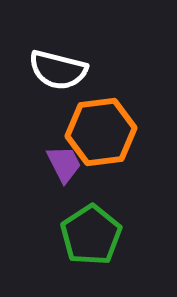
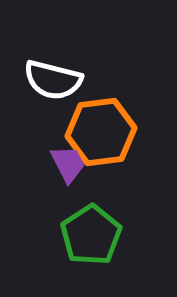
white semicircle: moved 5 px left, 10 px down
purple trapezoid: moved 4 px right
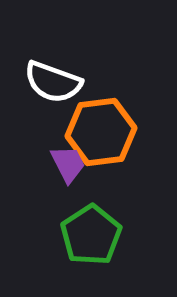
white semicircle: moved 2 px down; rotated 6 degrees clockwise
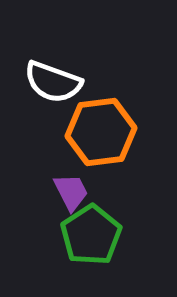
purple trapezoid: moved 3 px right, 28 px down
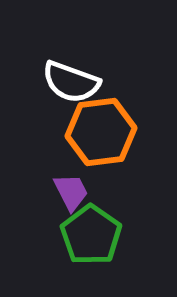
white semicircle: moved 18 px right
green pentagon: rotated 4 degrees counterclockwise
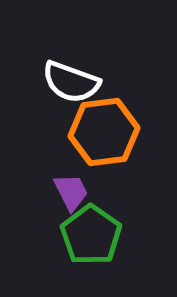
orange hexagon: moved 3 px right
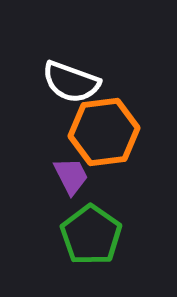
purple trapezoid: moved 16 px up
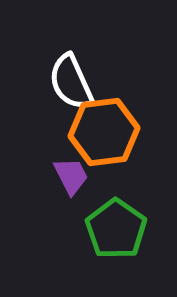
white semicircle: rotated 46 degrees clockwise
green pentagon: moved 25 px right, 6 px up
